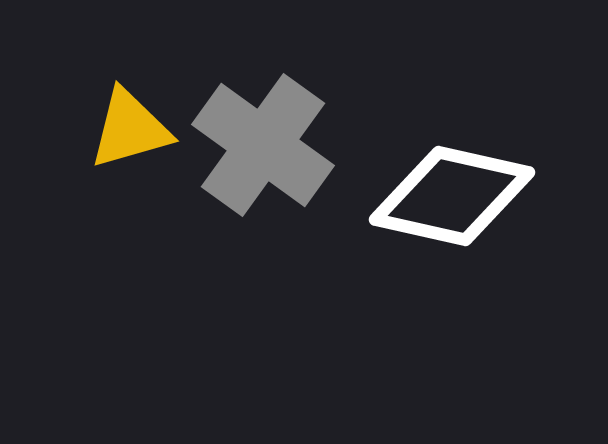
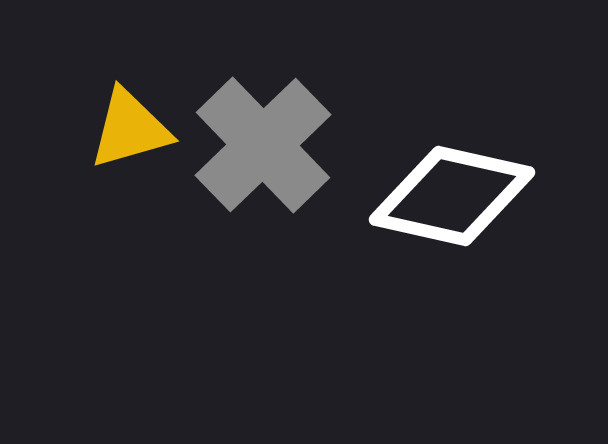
gray cross: rotated 10 degrees clockwise
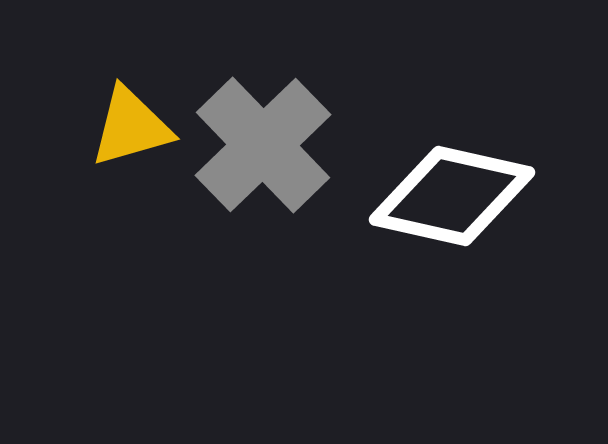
yellow triangle: moved 1 px right, 2 px up
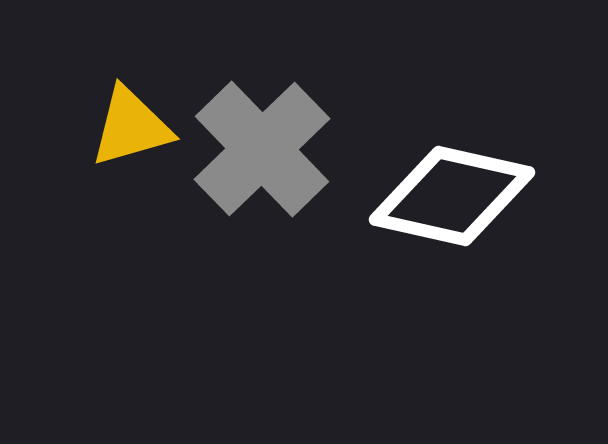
gray cross: moved 1 px left, 4 px down
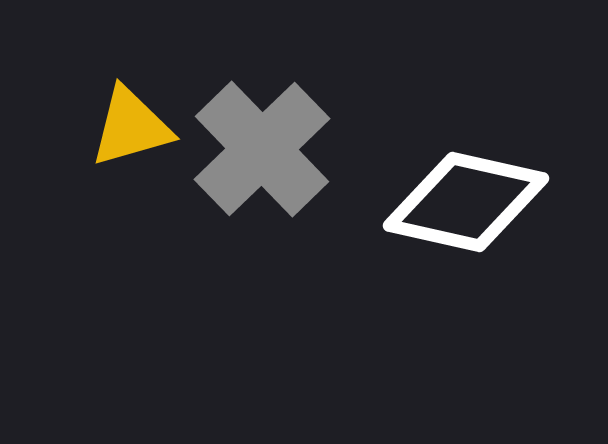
white diamond: moved 14 px right, 6 px down
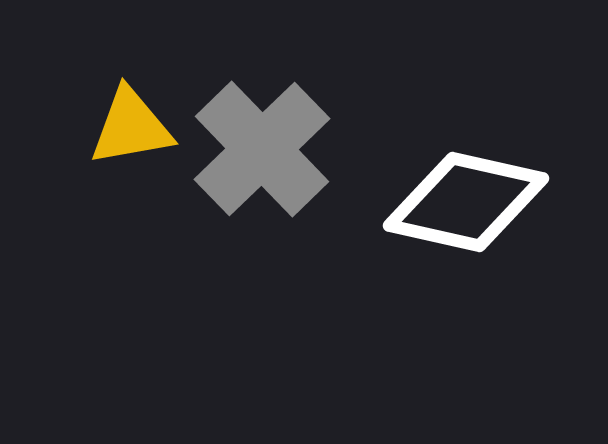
yellow triangle: rotated 6 degrees clockwise
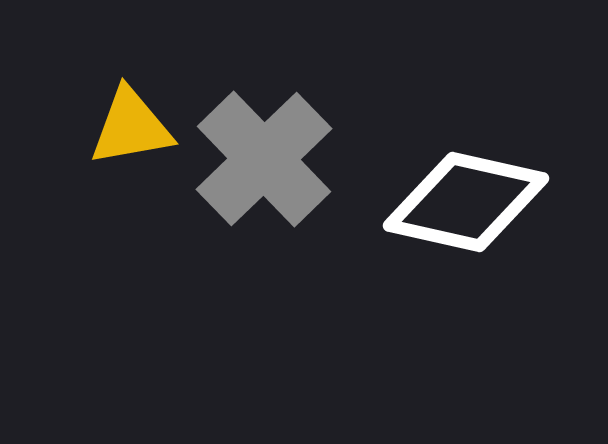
gray cross: moved 2 px right, 10 px down
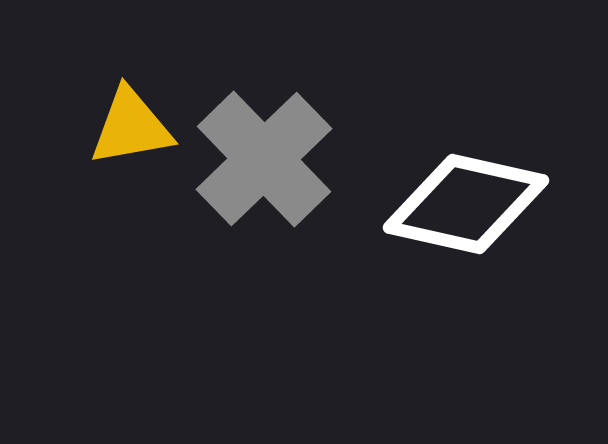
white diamond: moved 2 px down
